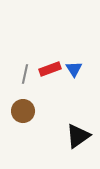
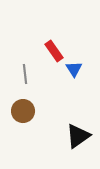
red rectangle: moved 4 px right, 18 px up; rotated 75 degrees clockwise
gray line: rotated 18 degrees counterclockwise
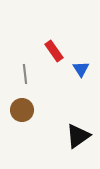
blue triangle: moved 7 px right
brown circle: moved 1 px left, 1 px up
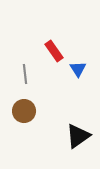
blue triangle: moved 3 px left
brown circle: moved 2 px right, 1 px down
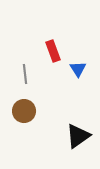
red rectangle: moved 1 px left; rotated 15 degrees clockwise
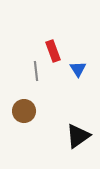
gray line: moved 11 px right, 3 px up
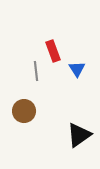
blue triangle: moved 1 px left
black triangle: moved 1 px right, 1 px up
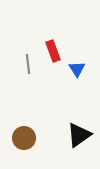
gray line: moved 8 px left, 7 px up
brown circle: moved 27 px down
